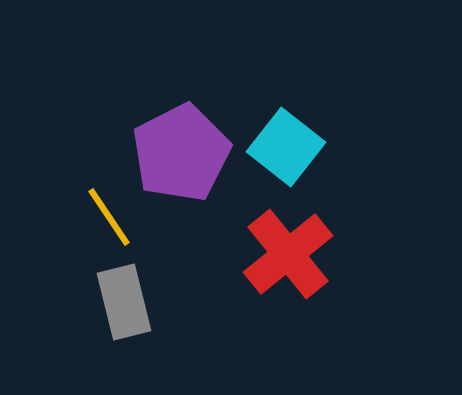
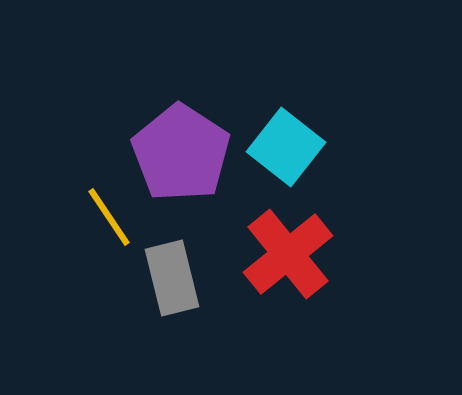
purple pentagon: rotated 12 degrees counterclockwise
gray rectangle: moved 48 px right, 24 px up
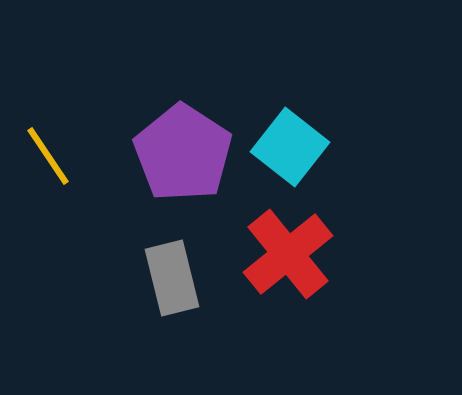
cyan square: moved 4 px right
purple pentagon: moved 2 px right
yellow line: moved 61 px left, 61 px up
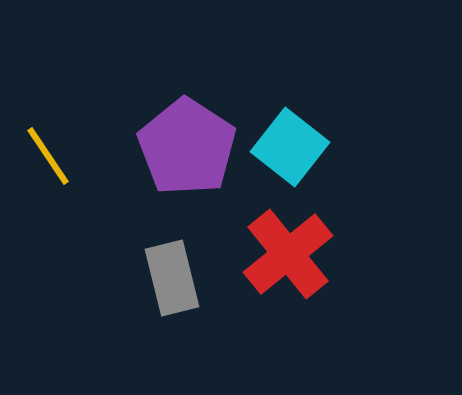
purple pentagon: moved 4 px right, 6 px up
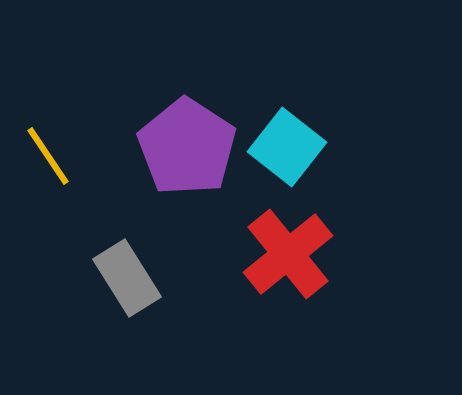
cyan square: moved 3 px left
gray rectangle: moved 45 px left; rotated 18 degrees counterclockwise
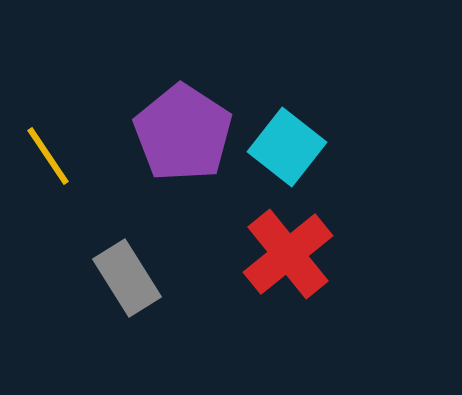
purple pentagon: moved 4 px left, 14 px up
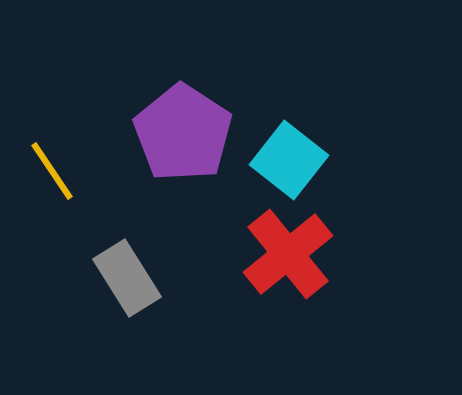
cyan square: moved 2 px right, 13 px down
yellow line: moved 4 px right, 15 px down
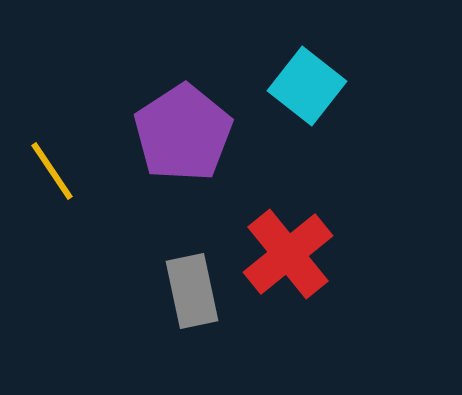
purple pentagon: rotated 6 degrees clockwise
cyan square: moved 18 px right, 74 px up
gray rectangle: moved 65 px right, 13 px down; rotated 20 degrees clockwise
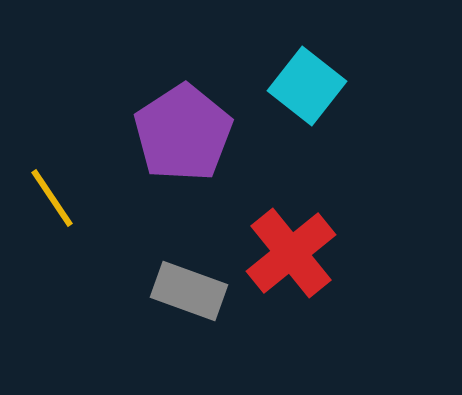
yellow line: moved 27 px down
red cross: moved 3 px right, 1 px up
gray rectangle: moved 3 px left; rotated 58 degrees counterclockwise
